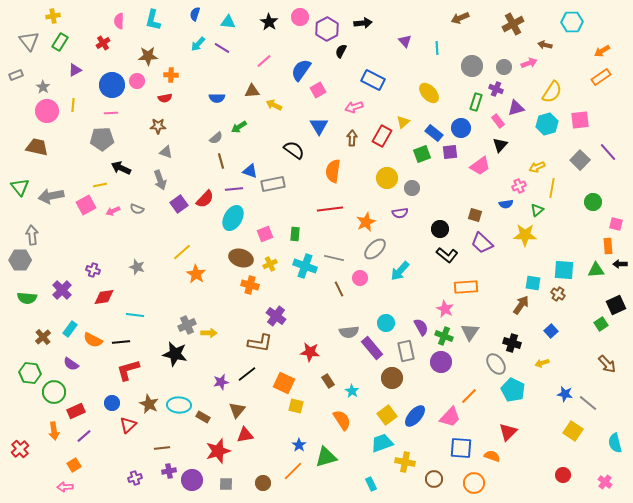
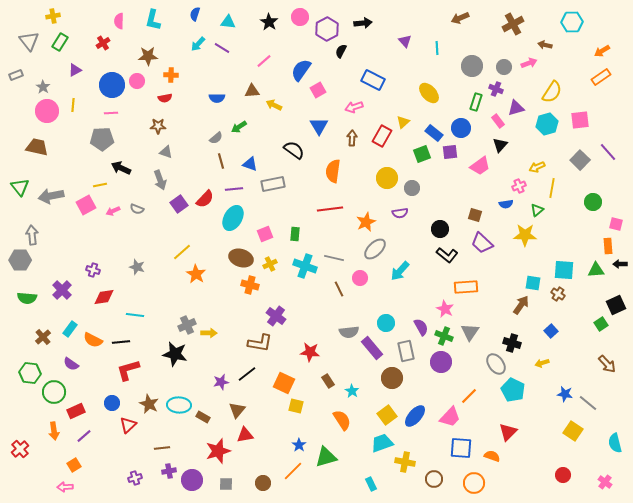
blue triangle at (250, 171): moved 7 px up
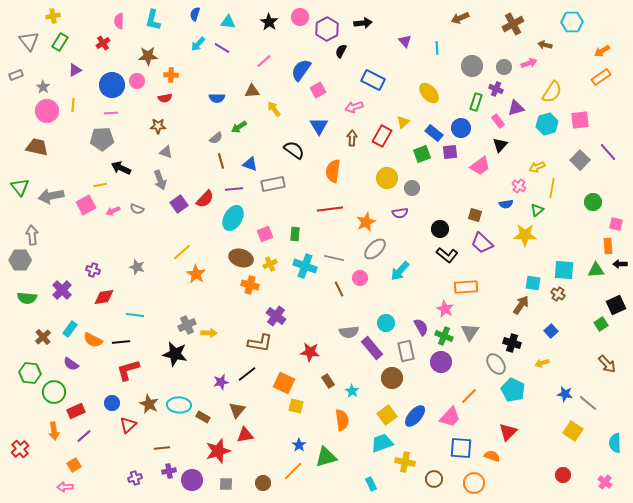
yellow arrow at (274, 105): moved 4 px down; rotated 28 degrees clockwise
pink cross at (519, 186): rotated 32 degrees counterclockwise
orange semicircle at (342, 420): rotated 25 degrees clockwise
cyan semicircle at (615, 443): rotated 12 degrees clockwise
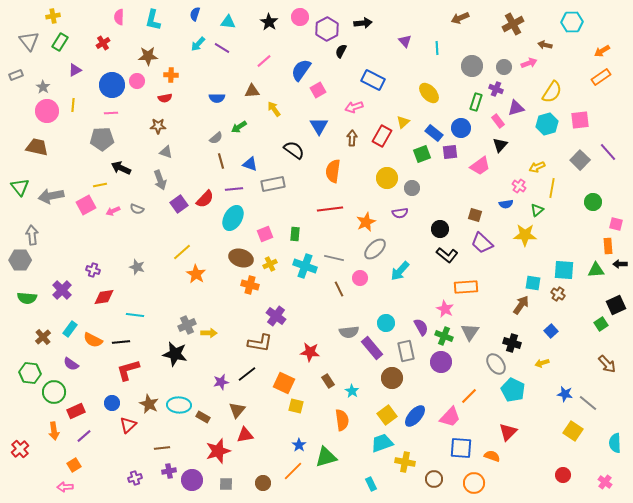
pink semicircle at (119, 21): moved 4 px up
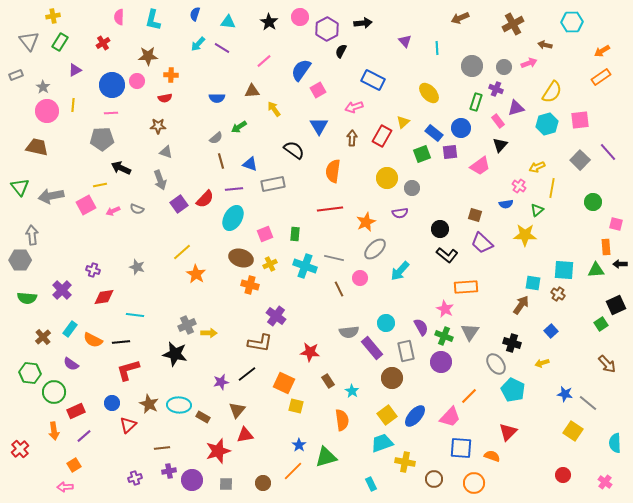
orange rectangle at (608, 246): moved 2 px left, 1 px down
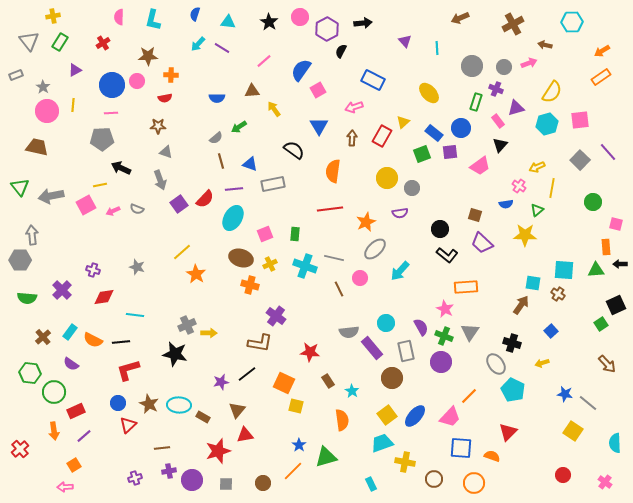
cyan rectangle at (70, 329): moved 3 px down
blue circle at (112, 403): moved 6 px right
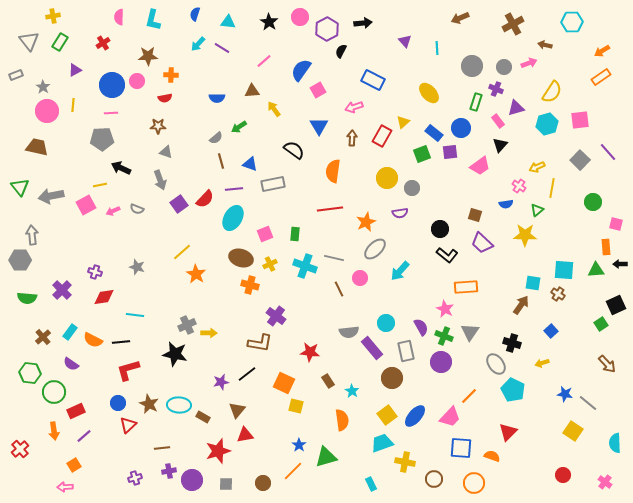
purple cross at (93, 270): moved 2 px right, 2 px down
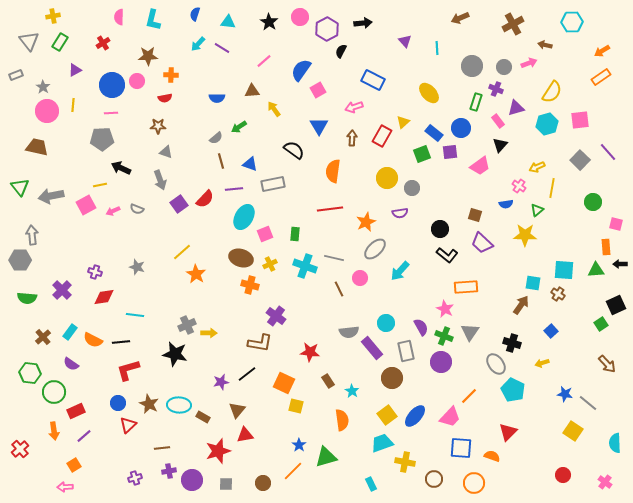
cyan ellipse at (233, 218): moved 11 px right, 1 px up
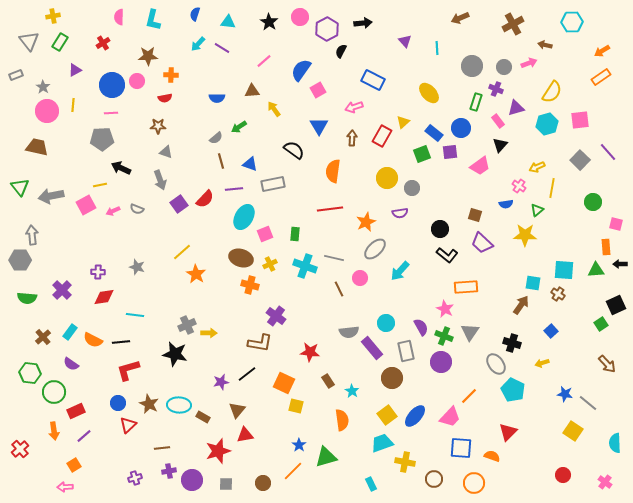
purple cross at (95, 272): moved 3 px right; rotated 16 degrees counterclockwise
